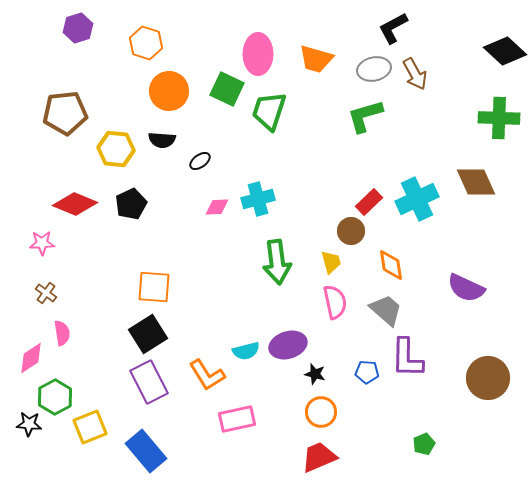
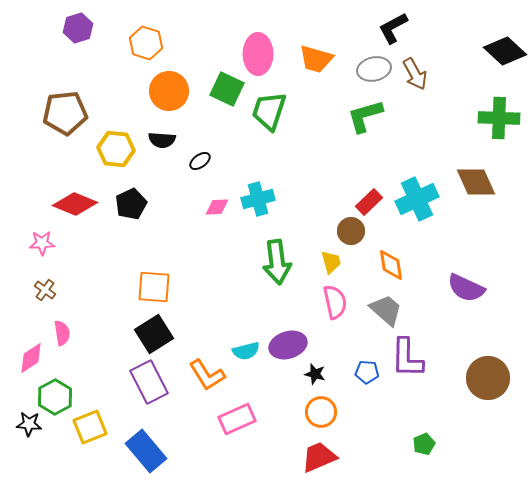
brown cross at (46, 293): moved 1 px left, 3 px up
black square at (148, 334): moved 6 px right
pink rectangle at (237, 419): rotated 12 degrees counterclockwise
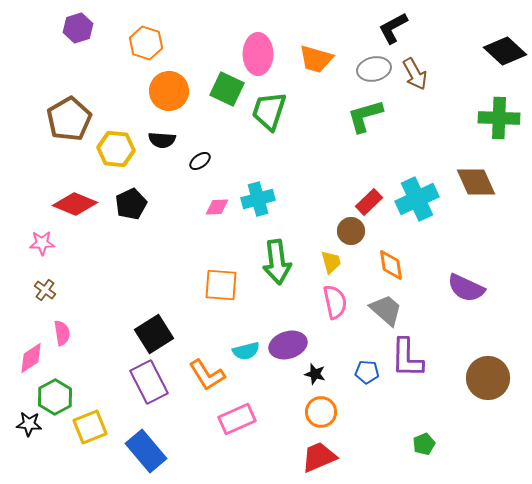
brown pentagon at (65, 113): moved 4 px right, 6 px down; rotated 24 degrees counterclockwise
orange square at (154, 287): moved 67 px right, 2 px up
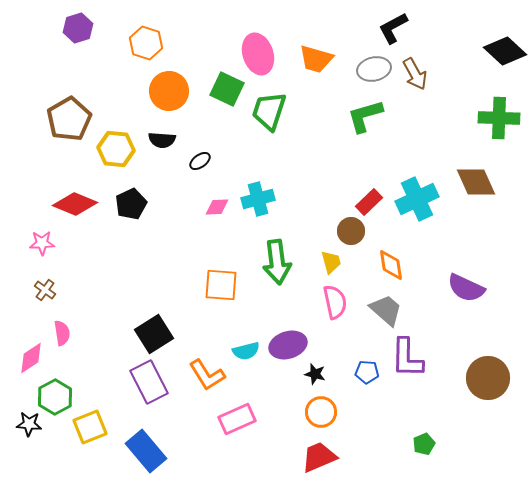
pink ellipse at (258, 54): rotated 18 degrees counterclockwise
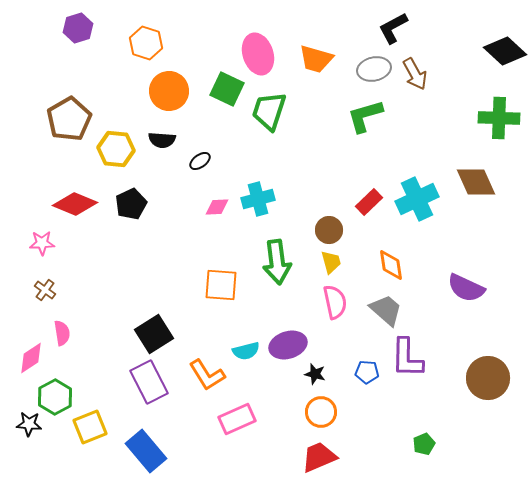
brown circle at (351, 231): moved 22 px left, 1 px up
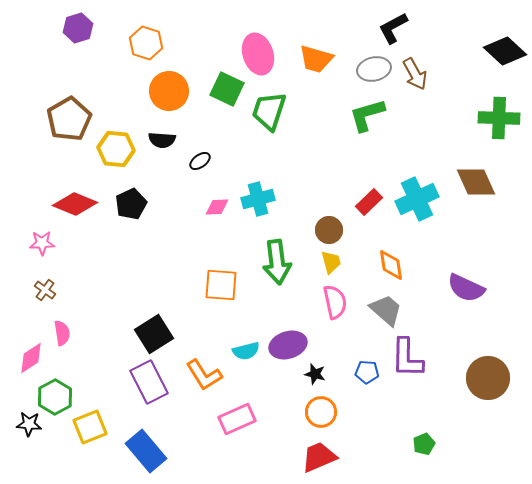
green L-shape at (365, 116): moved 2 px right, 1 px up
orange L-shape at (207, 375): moved 3 px left
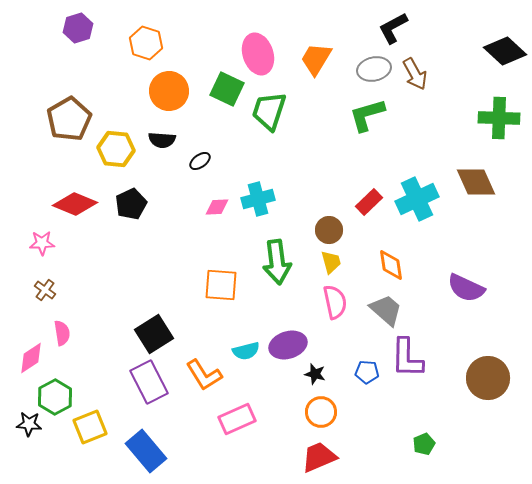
orange trapezoid at (316, 59): rotated 105 degrees clockwise
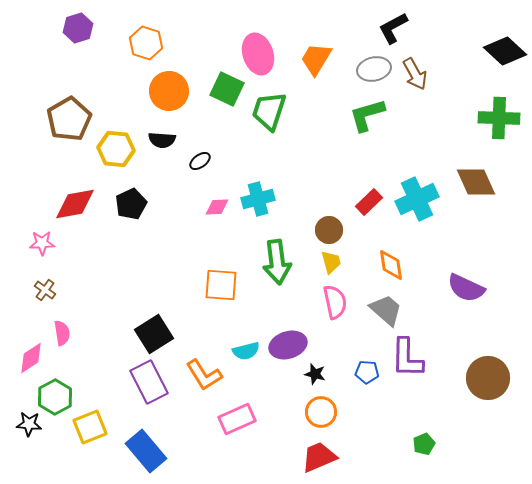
red diamond at (75, 204): rotated 33 degrees counterclockwise
